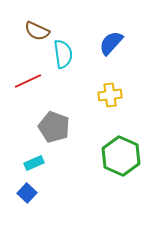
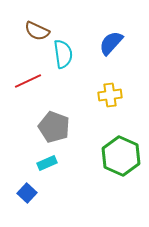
cyan rectangle: moved 13 px right
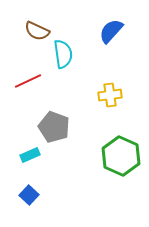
blue semicircle: moved 12 px up
cyan rectangle: moved 17 px left, 8 px up
blue square: moved 2 px right, 2 px down
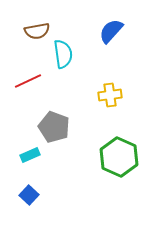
brown semicircle: rotated 35 degrees counterclockwise
green hexagon: moved 2 px left, 1 px down
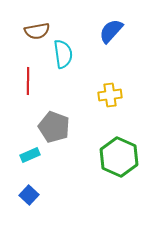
red line: rotated 64 degrees counterclockwise
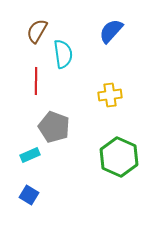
brown semicircle: rotated 130 degrees clockwise
red line: moved 8 px right
blue square: rotated 12 degrees counterclockwise
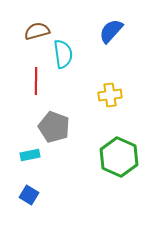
brown semicircle: rotated 45 degrees clockwise
cyan rectangle: rotated 12 degrees clockwise
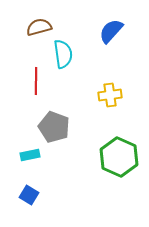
brown semicircle: moved 2 px right, 4 px up
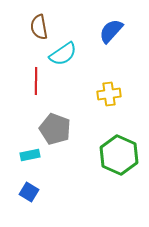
brown semicircle: rotated 85 degrees counterclockwise
cyan semicircle: rotated 64 degrees clockwise
yellow cross: moved 1 px left, 1 px up
gray pentagon: moved 1 px right, 2 px down
green hexagon: moved 2 px up
blue square: moved 3 px up
